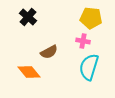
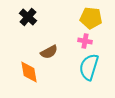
pink cross: moved 2 px right
orange diamond: rotated 30 degrees clockwise
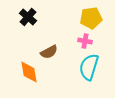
yellow pentagon: rotated 15 degrees counterclockwise
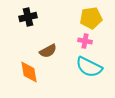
black cross: rotated 36 degrees clockwise
brown semicircle: moved 1 px left, 1 px up
cyan semicircle: rotated 80 degrees counterclockwise
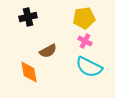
yellow pentagon: moved 7 px left
pink cross: rotated 16 degrees clockwise
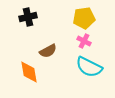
pink cross: moved 1 px left
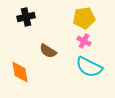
black cross: moved 2 px left
brown semicircle: rotated 60 degrees clockwise
orange diamond: moved 9 px left
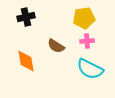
pink cross: moved 3 px right; rotated 32 degrees counterclockwise
brown semicircle: moved 8 px right, 5 px up
cyan semicircle: moved 1 px right, 2 px down
orange diamond: moved 6 px right, 11 px up
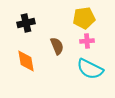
black cross: moved 6 px down
brown semicircle: moved 1 px right; rotated 144 degrees counterclockwise
